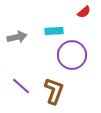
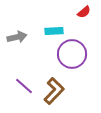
purple circle: moved 1 px up
purple line: moved 3 px right
brown L-shape: rotated 24 degrees clockwise
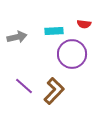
red semicircle: moved 12 px down; rotated 48 degrees clockwise
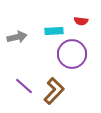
red semicircle: moved 3 px left, 3 px up
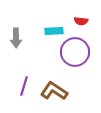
gray arrow: moved 1 px left, 1 px down; rotated 102 degrees clockwise
purple circle: moved 3 px right, 2 px up
purple line: rotated 66 degrees clockwise
brown L-shape: rotated 100 degrees counterclockwise
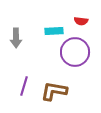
brown L-shape: rotated 24 degrees counterclockwise
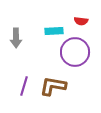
brown L-shape: moved 1 px left, 5 px up
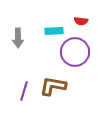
gray arrow: moved 2 px right
purple line: moved 5 px down
